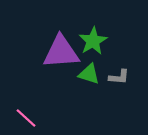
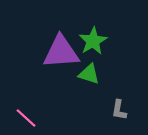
gray L-shape: moved 33 px down; rotated 95 degrees clockwise
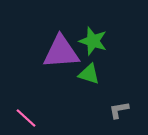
green star: rotated 24 degrees counterclockwise
gray L-shape: rotated 70 degrees clockwise
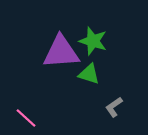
gray L-shape: moved 5 px left, 3 px up; rotated 25 degrees counterclockwise
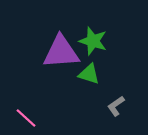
gray L-shape: moved 2 px right, 1 px up
